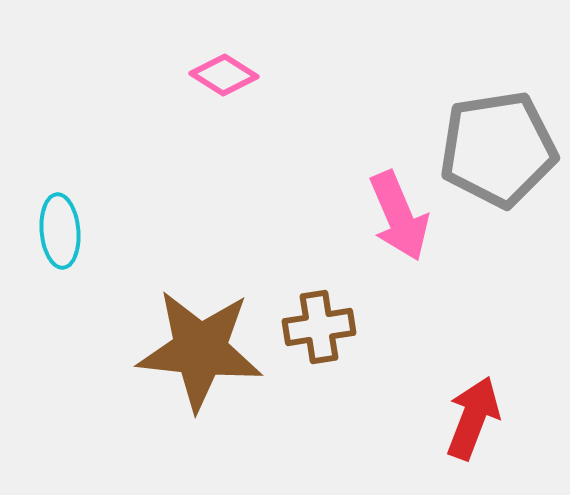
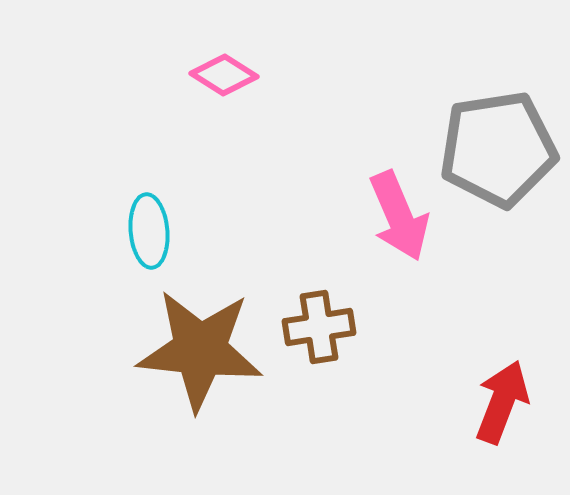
cyan ellipse: moved 89 px right
red arrow: moved 29 px right, 16 px up
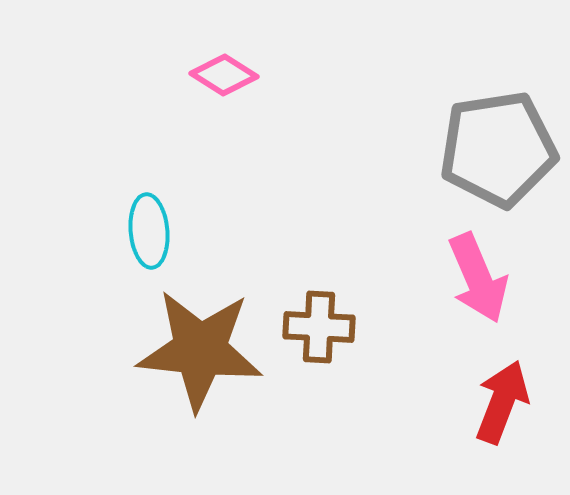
pink arrow: moved 79 px right, 62 px down
brown cross: rotated 12 degrees clockwise
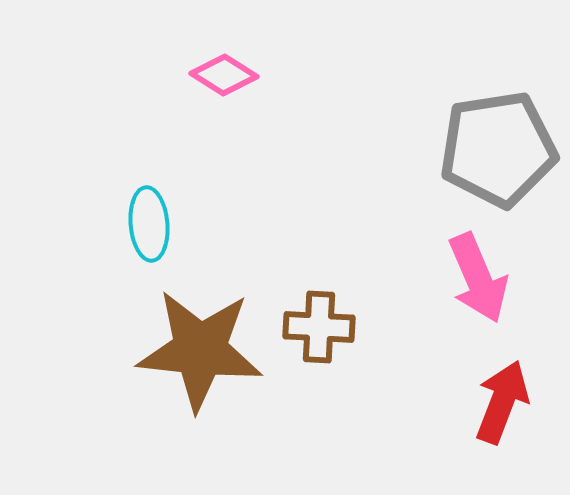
cyan ellipse: moved 7 px up
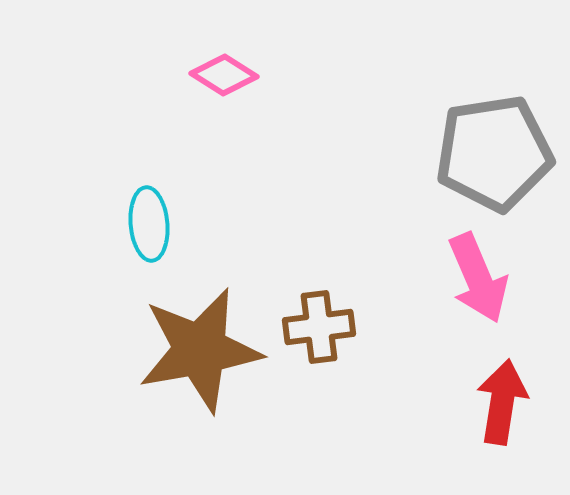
gray pentagon: moved 4 px left, 4 px down
brown cross: rotated 10 degrees counterclockwise
brown star: rotated 16 degrees counterclockwise
red arrow: rotated 12 degrees counterclockwise
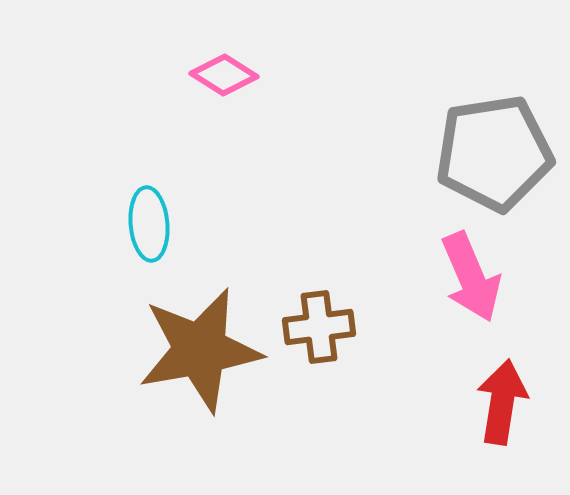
pink arrow: moved 7 px left, 1 px up
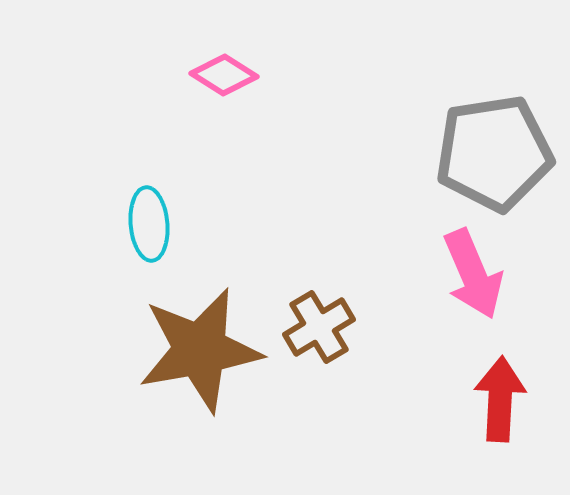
pink arrow: moved 2 px right, 3 px up
brown cross: rotated 24 degrees counterclockwise
red arrow: moved 2 px left, 3 px up; rotated 6 degrees counterclockwise
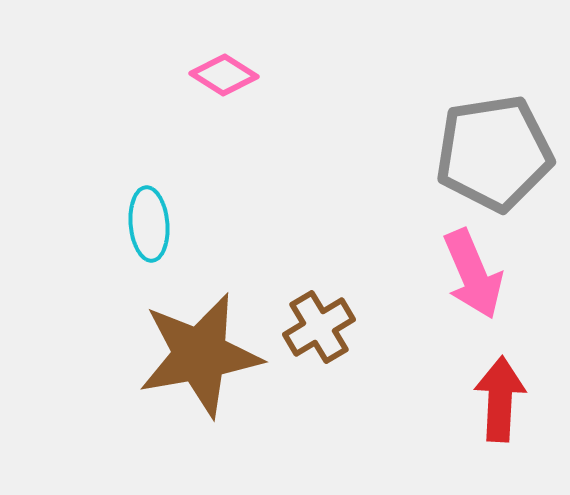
brown star: moved 5 px down
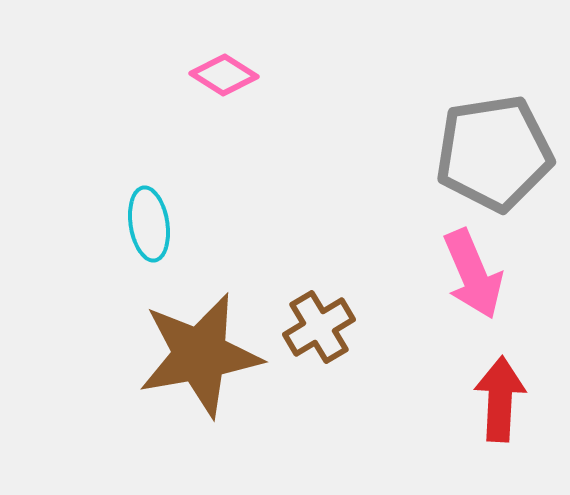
cyan ellipse: rotated 4 degrees counterclockwise
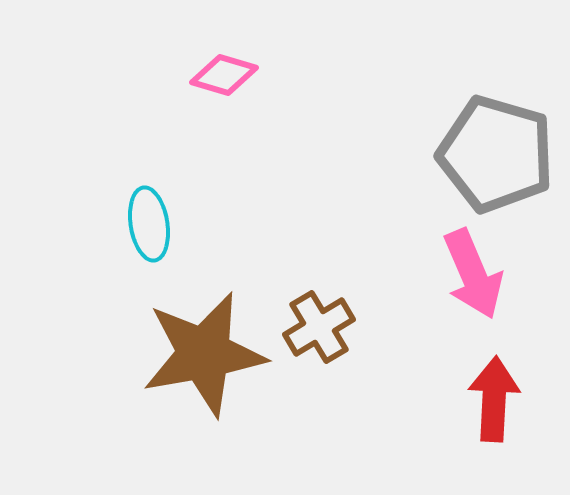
pink diamond: rotated 16 degrees counterclockwise
gray pentagon: moved 2 px right, 1 px down; rotated 25 degrees clockwise
brown star: moved 4 px right, 1 px up
red arrow: moved 6 px left
